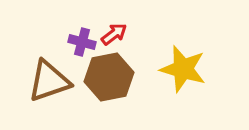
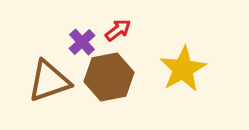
red arrow: moved 4 px right, 4 px up
purple cross: rotated 32 degrees clockwise
yellow star: rotated 27 degrees clockwise
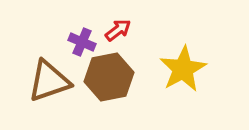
purple cross: rotated 24 degrees counterclockwise
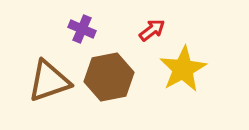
red arrow: moved 34 px right
purple cross: moved 13 px up
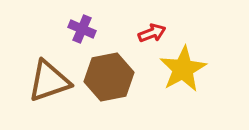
red arrow: moved 3 px down; rotated 16 degrees clockwise
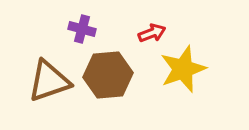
purple cross: rotated 8 degrees counterclockwise
yellow star: rotated 9 degrees clockwise
brown hexagon: moved 1 px left, 2 px up; rotated 6 degrees clockwise
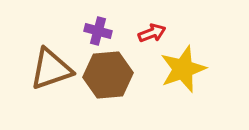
purple cross: moved 16 px right, 2 px down
brown triangle: moved 2 px right, 12 px up
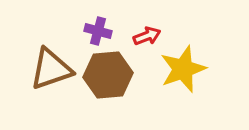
red arrow: moved 5 px left, 3 px down
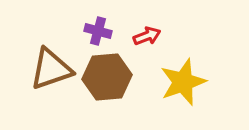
yellow star: moved 13 px down
brown hexagon: moved 1 px left, 2 px down
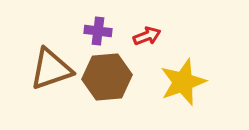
purple cross: rotated 8 degrees counterclockwise
